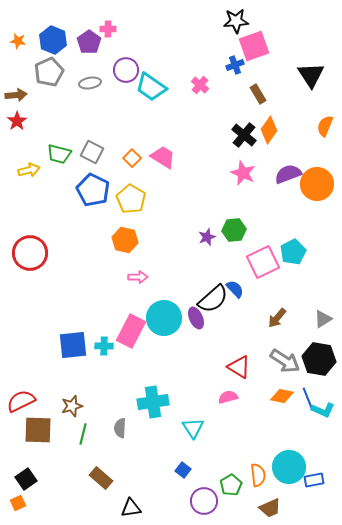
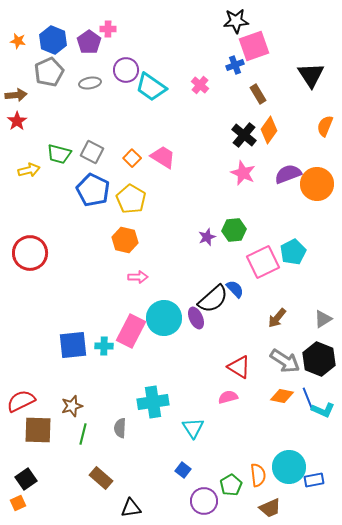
black hexagon at (319, 359): rotated 12 degrees clockwise
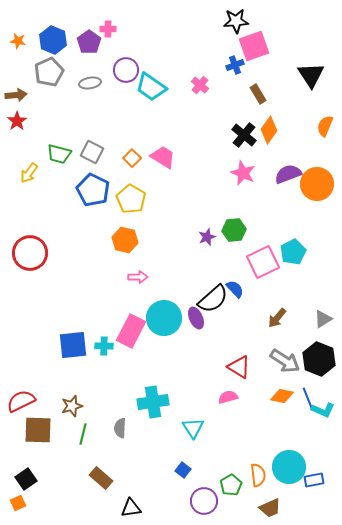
yellow arrow at (29, 170): moved 3 px down; rotated 140 degrees clockwise
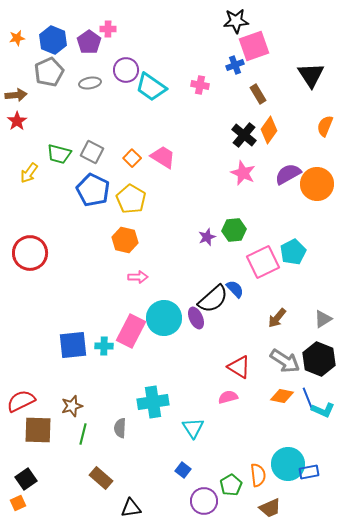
orange star at (18, 41): moved 1 px left, 3 px up; rotated 21 degrees counterclockwise
pink cross at (200, 85): rotated 30 degrees counterclockwise
purple semicircle at (288, 174): rotated 8 degrees counterclockwise
cyan circle at (289, 467): moved 1 px left, 3 px up
blue rectangle at (314, 480): moved 5 px left, 8 px up
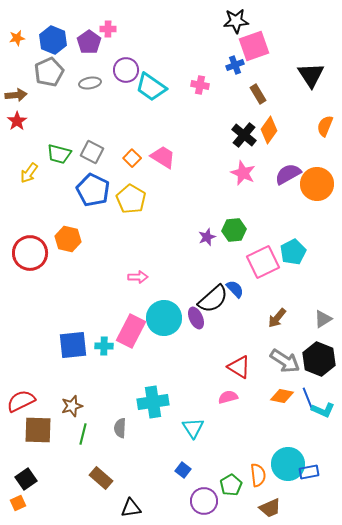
orange hexagon at (125, 240): moved 57 px left, 1 px up
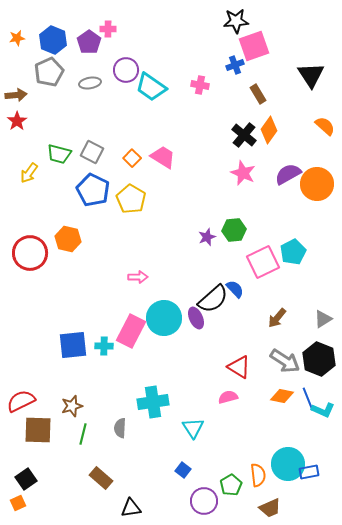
orange semicircle at (325, 126): rotated 110 degrees clockwise
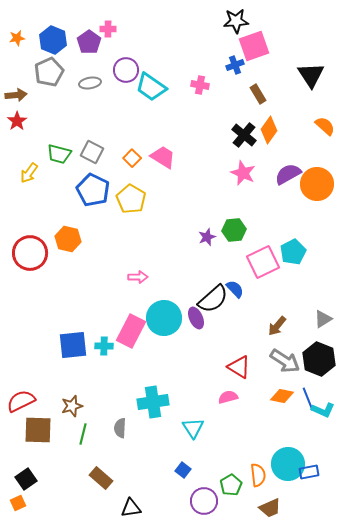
brown arrow at (277, 318): moved 8 px down
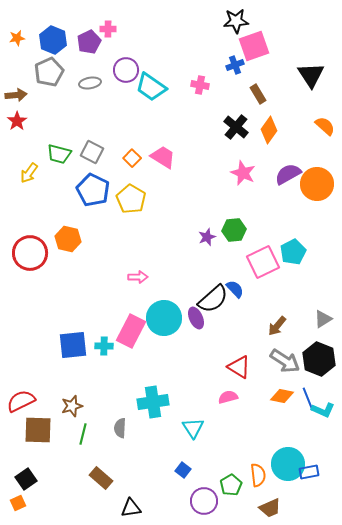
purple pentagon at (89, 42): rotated 10 degrees clockwise
black cross at (244, 135): moved 8 px left, 8 px up
